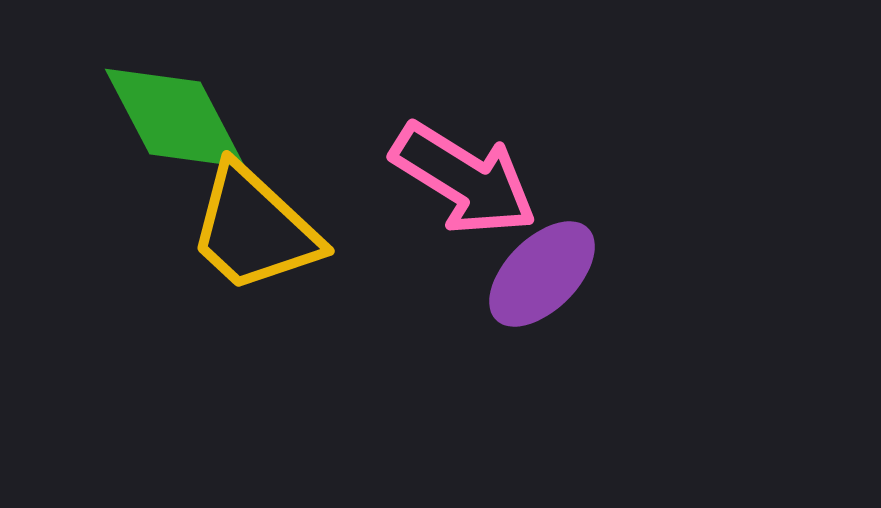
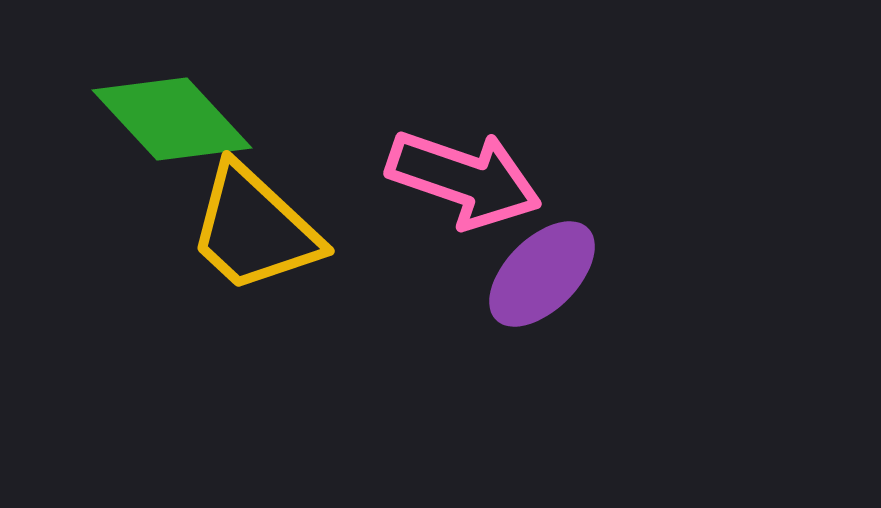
green diamond: moved 3 px left, 1 px down; rotated 15 degrees counterclockwise
pink arrow: rotated 13 degrees counterclockwise
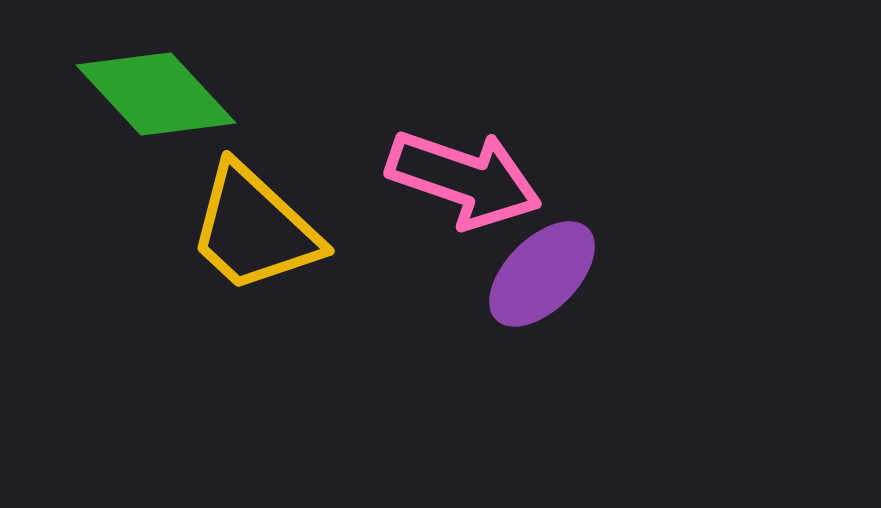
green diamond: moved 16 px left, 25 px up
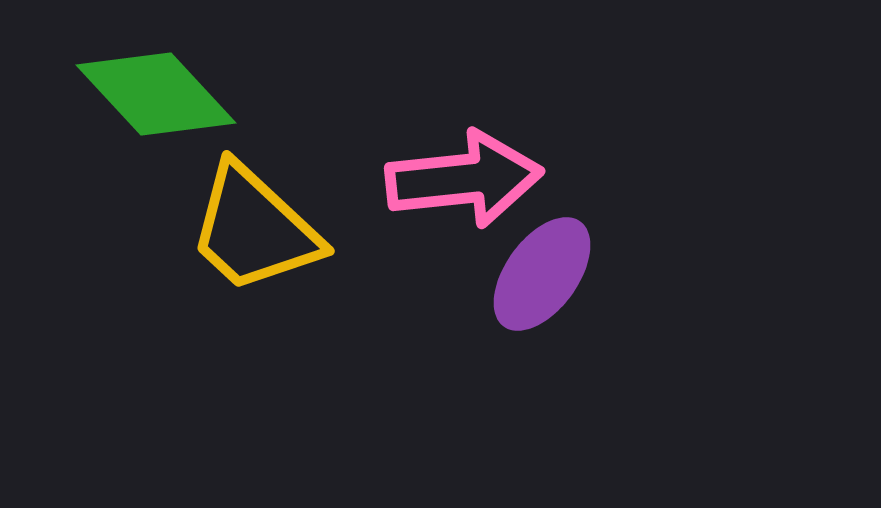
pink arrow: rotated 25 degrees counterclockwise
purple ellipse: rotated 9 degrees counterclockwise
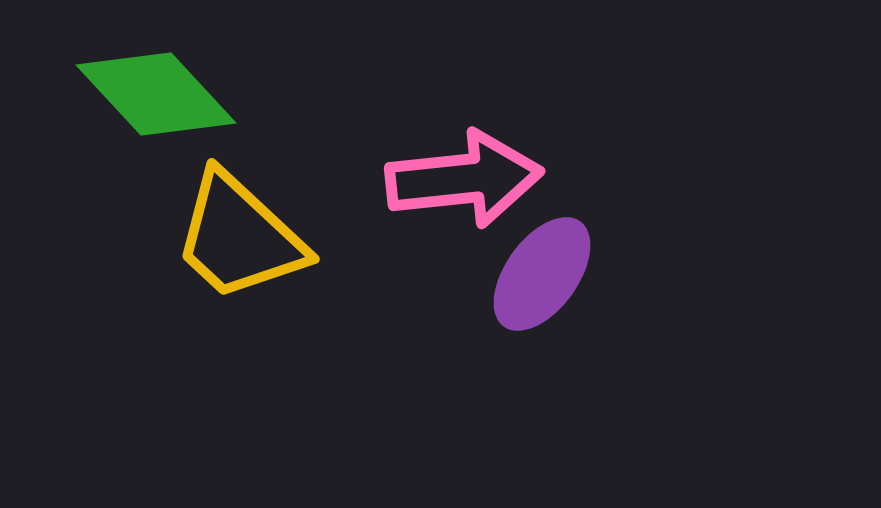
yellow trapezoid: moved 15 px left, 8 px down
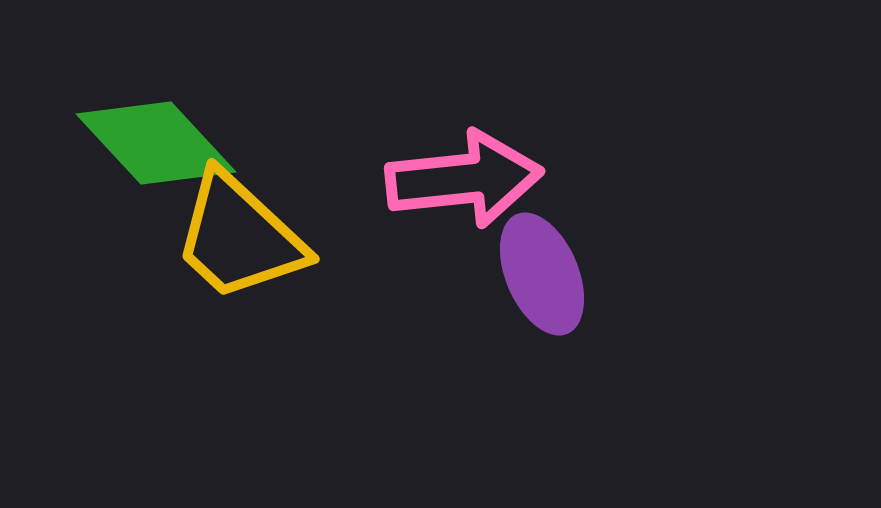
green diamond: moved 49 px down
purple ellipse: rotated 59 degrees counterclockwise
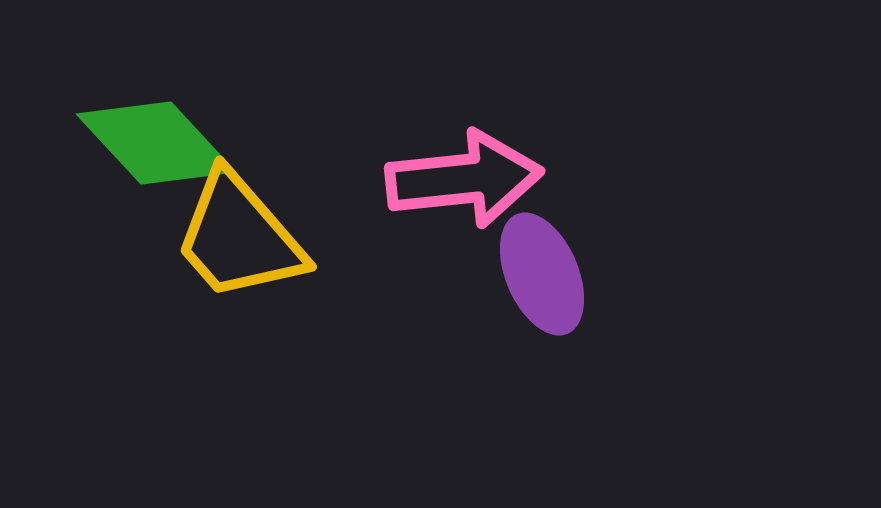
yellow trapezoid: rotated 6 degrees clockwise
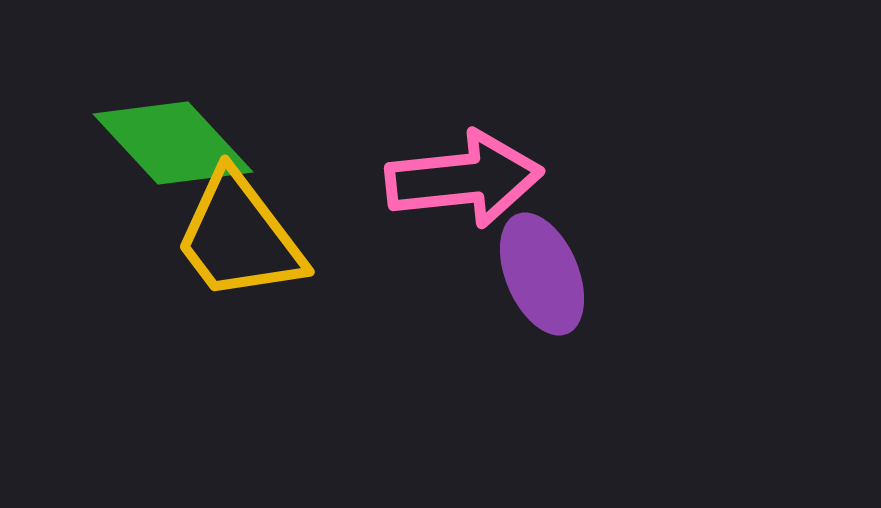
green diamond: moved 17 px right
yellow trapezoid: rotated 4 degrees clockwise
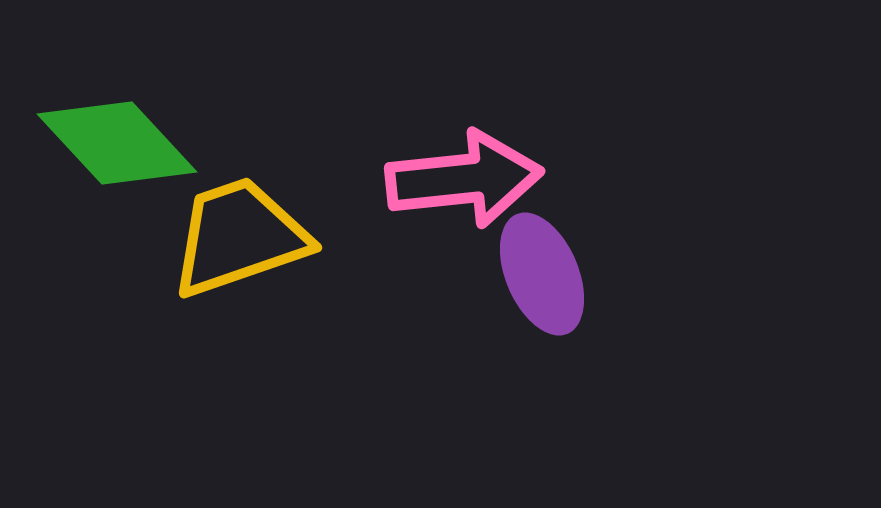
green diamond: moved 56 px left
yellow trapezoid: rotated 108 degrees clockwise
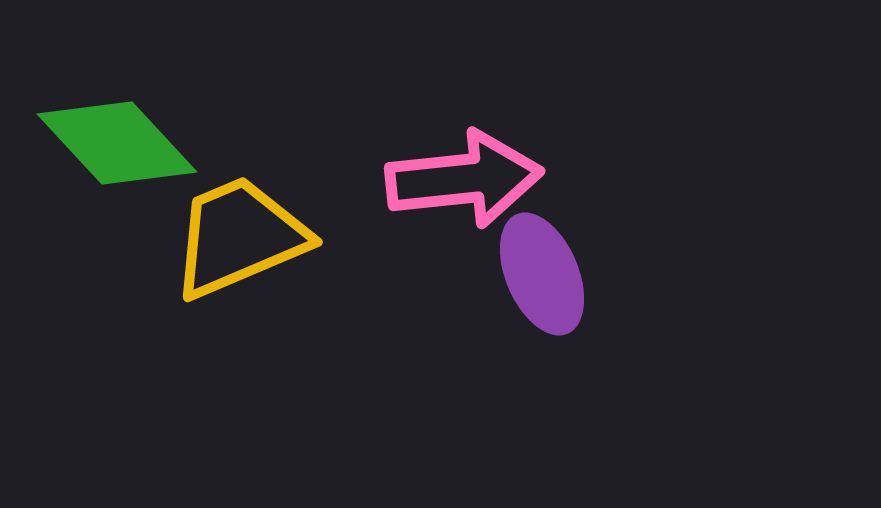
yellow trapezoid: rotated 4 degrees counterclockwise
